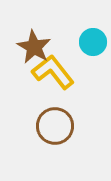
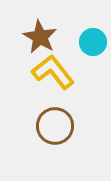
brown star: moved 6 px right, 10 px up
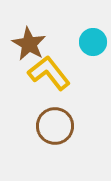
brown star: moved 11 px left, 7 px down
yellow L-shape: moved 4 px left, 1 px down
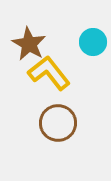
brown circle: moved 3 px right, 3 px up
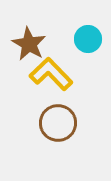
cyan circle: moved 5 px left, 3 px up
yellow L-shape: moved 2 px right, 1 px down; rotated 6 degrees counterclockwise
